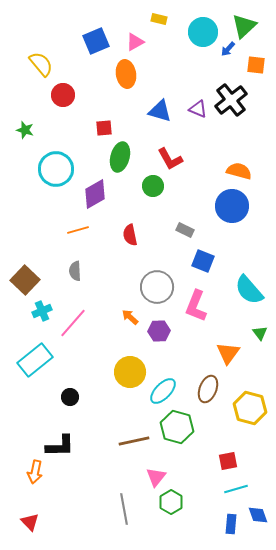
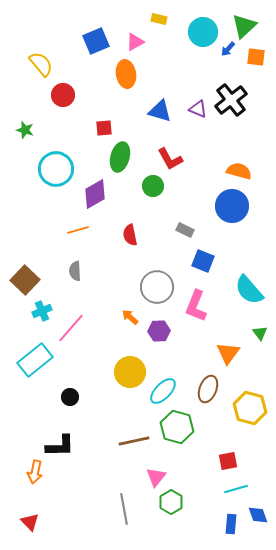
orange square at (256, 65): moved 8 px up
pink line at (73, 323): moved 2 px left, 5 px down
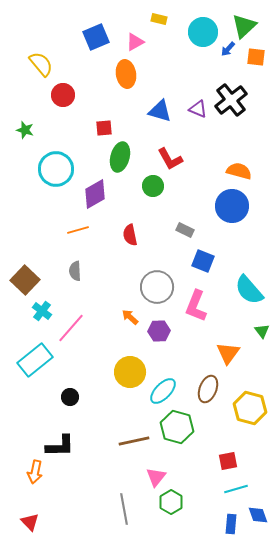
blue square at (96, 41): moved 4 px up
cyan cross at (42, 311): rotated 30 degrees counterclockwise
green triangle at (260, 333): moved 2 px right, 2 px up
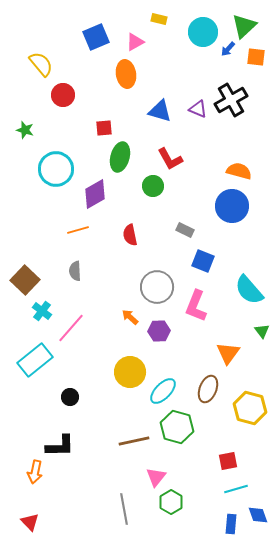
black cross at (231, 100): rotated 8 degrees clockwise
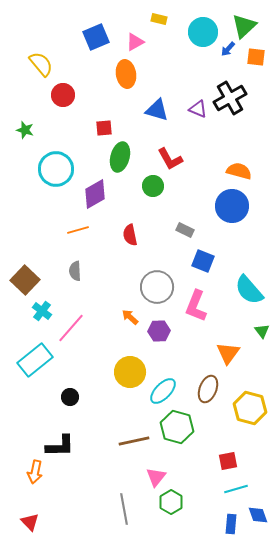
black cross at (231, 100): moved 1 px left, 2 px up
blue triangle at (160, 111): moved 3 px left, 1 px up
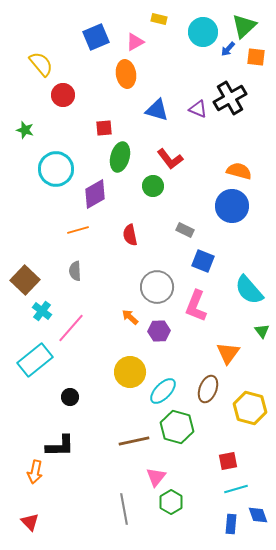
red L-shape at (170, 159): rotated 8 degrees counterclockwise
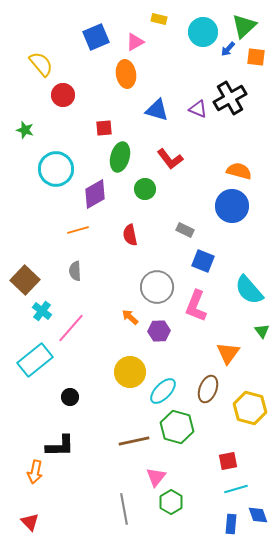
green circle at (153, 186): moved 8 px left, 3 px down
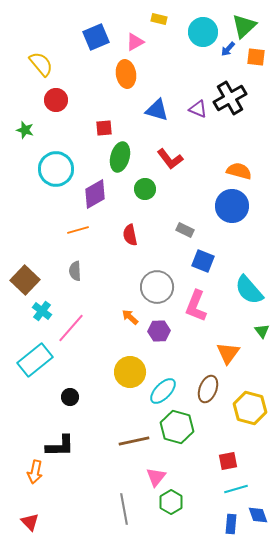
red circle at (63, 95): moved 7 px left, 5 px down
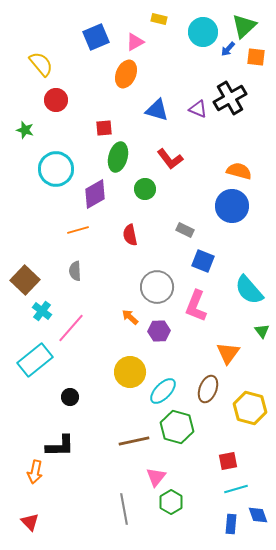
orange ellipse at (126, 74): rotated 32 degrees clockwise
green ellipse at (120, 157): moved 2 px left
